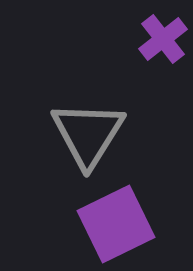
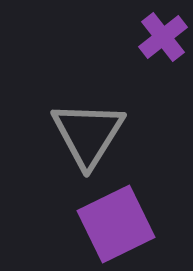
purple cross: moved 2 px up
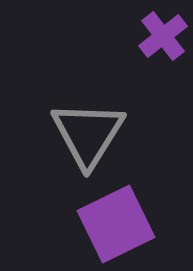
purple cross: moved 1 px up
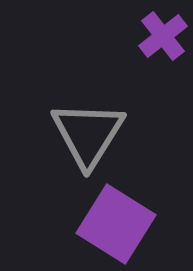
purple square: rotated 32 degrees counterclockwise
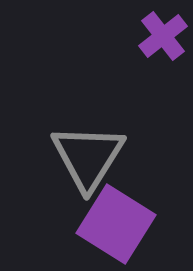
gray triangle: moved 23 px down
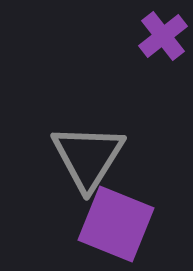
purple square: rotated 10 degrees counterclockwise
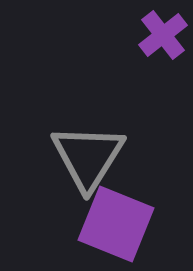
purple cross: moved 1 px up
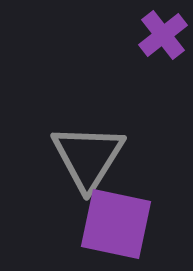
purple square: rotated 10 degrees counterclockwise
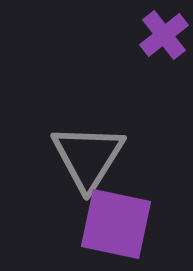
purple cross: moved 1 px right
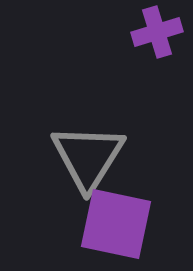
purple cross: moved 7 px left, 3 px up; rotated 21 degrees clockwise
